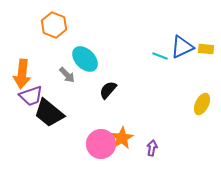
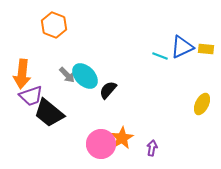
cyan ellipse: moved 17 px down
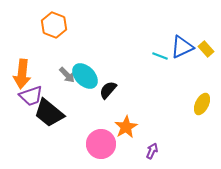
yellow rectangle: rotated 42 degrees clockwise
orange star: moved 4 px right, 11 px up
purple arrow: moved 3 px down; rotated 14 degrees clockwise
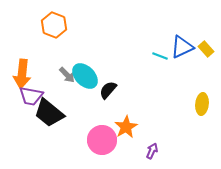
purple trapezoid: rotated 30 degrees clockwise
yellow ellipse: rotated 20 degrees counterclockwise
pink circle: moved 1 px right, 4 px up
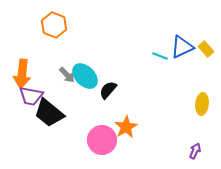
purple arrow: moved 43 px right
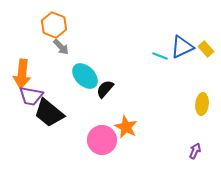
gray arrow: moved 6 px left, 28 px up
black semicircle: moved 3 px left, 1 px up
orange star: rotated 15 degrees counterclockwise
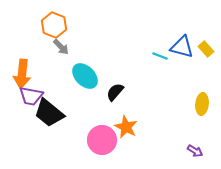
blue triangle: rotated 40 degrees clockwise
black semicircle: moved 10 px right, 3 px down
purple arrow: rotated 98 degrees clockwise
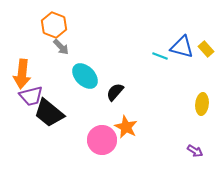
purple trapezoid: rotated 25 degrees counterclockwise
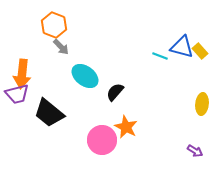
yellow rectangle: moved 6 px left, 2 px down
cyan ellipse: rotated 8 degrees counterclockwise
purple trapezoid: moved 14 px left, 2 px up
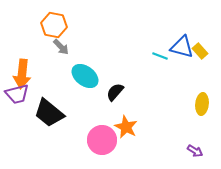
orange hexagon: rotated 10 degrees counterclockwise
